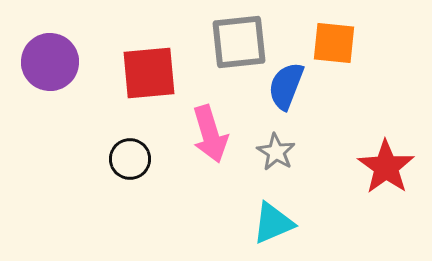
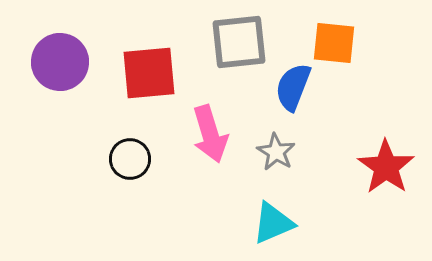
purple circle: moved 10 px right
blue semicircle: moved 7 px right, 1 px down
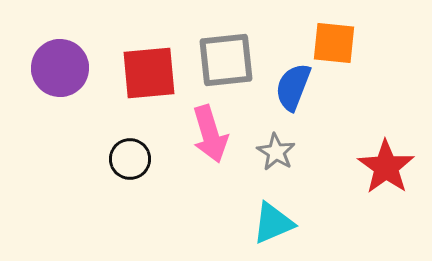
gray square: moved 13 px left, 18 px down
purple circle: moved 6 px down
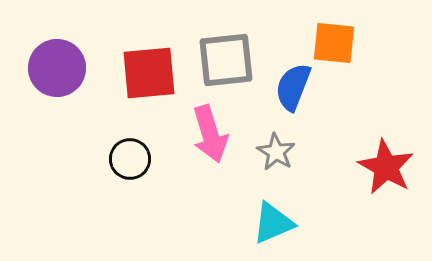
purple circle: moved 3 px left
red star: rotated 6 degrees counterclockwise
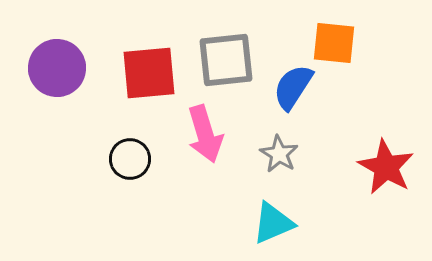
blue semicircle: rotated 12 degrees clockwise
pink arrow: moved 5 px left
gray star: moved 3 px right, 2 px down
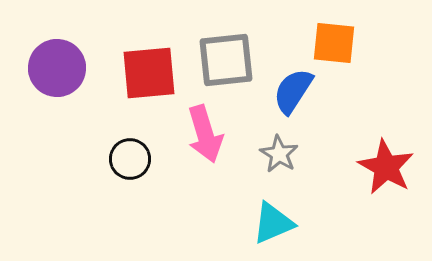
blue semicircle: moved 4 px down
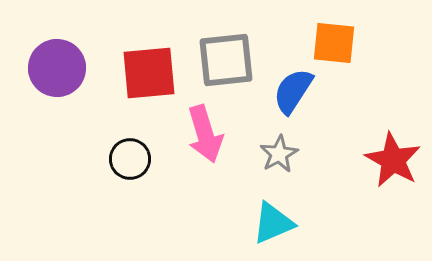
gray star: rotated 12 degrees clockwise
red star: moved 7 px right, 7 px up
